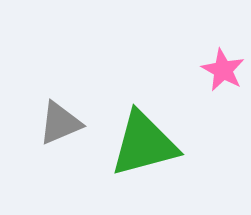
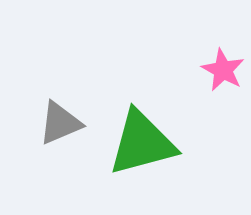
green triangle: moved 2 px left, 1 px up
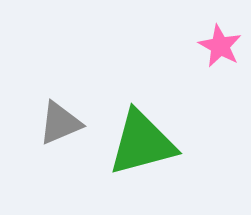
pink star: moved 3 px left, 24 px up
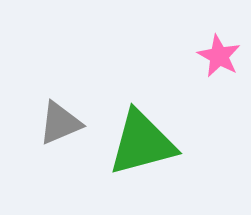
pink star: moved 1 px left, 10 px down
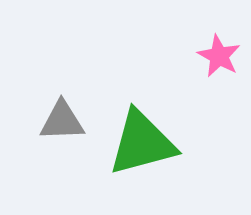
gray triangle: moved 2 px right, 2 px up; rotated 21 degrees clockwise
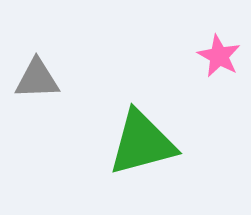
gray triangle: moved 25 px left, 42 px up
